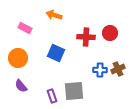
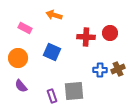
blue square: moved 4 px left, 1 px up
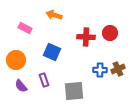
orange circle: moved 2 px left, 2 px down
purple rectangle: moved 8 px left, 16 px up
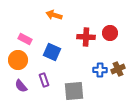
pink rectangle: moved 11 px down
orange circle: moved 2 px right
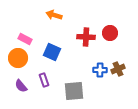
orange circle: moved 2 px up
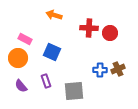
red cross: moved 3 px right, 9 px up
purple rectangle: moved 2 px right, 1 px down
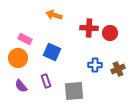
blue cross: moved 5 px left, 5 px up
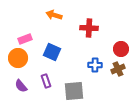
red circle: moved 11 px right, 16 px down
pink rectangle: rotated 48 degrees counterclockwise
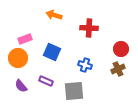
blue cross: moved 10 px left; rotated 16 degrees clockwise
purple rectangle: rotated 48 degrees counterclockwise
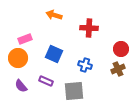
blue square: moved 2 px right, 2 px down
